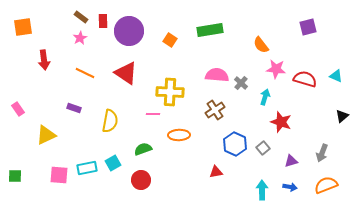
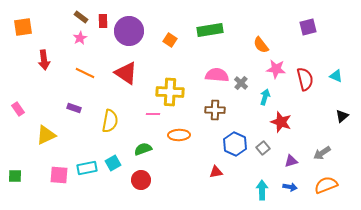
red semicircle at (305, 79): rotated 60 degrees clockwise
brown cross at (215, 110): rotated 36 degrees clockwise
gray arrow at (322, 153): rotated 36 degrees clockwise
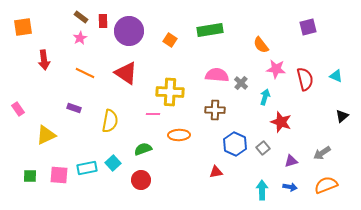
cyan square at (113, 163): rotated 14 degrees counterclockwise
green square at (15, 176): moved 15 px right
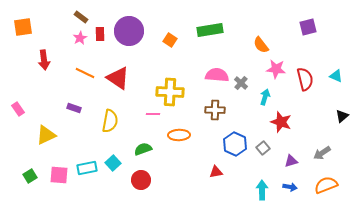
red rectangle at (103, 21): moved 3 px left, 13 px down
red triangle at (126, 73): moved 8 px left, 5 px down
green square at (30, 176): rotated 32 degrees counterclockwise
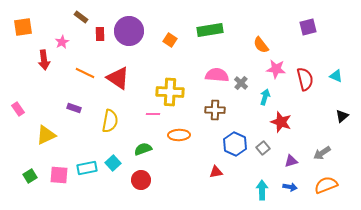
pink star at (80, 38): moved 18 px left, 4 px down
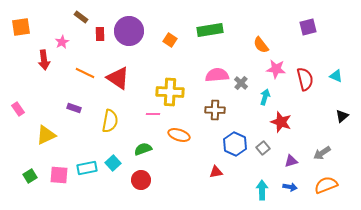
orange square at (23, 27): moved 2 px left
pink semicircle at (217, 75): rotated 10 degrees counterclockwise
orange ellipse at (179, 135): rotated 20 degrees clockwise
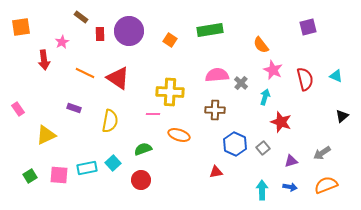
pink star at (276, 69): moved 3 px left, 1 px down; rotated 18 degrees clockwise
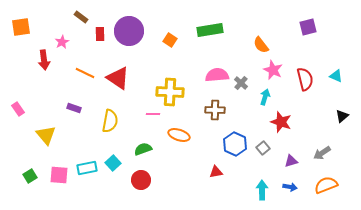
yellow triangle at (46, 135): rotated 45 degrees counterclockwise
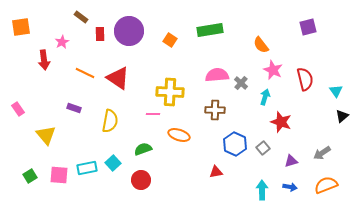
cyan triangle at (336, 76): moved 15 px down; rotated 32 degrees clockwise
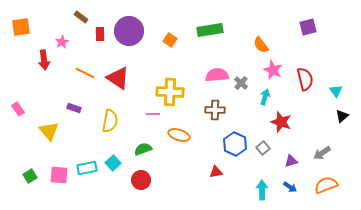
yellow triangle at (46, 135): moved 3 px right, 4 px up
blue arrow at (290, 187): rotated 24 degrees clockwise
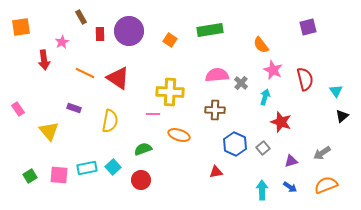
brown rectangle at (81, 17): rotated 24 degrees clockwise
cyan square at (113, 163): moved 4 px down
